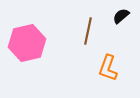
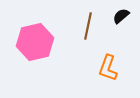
brown line: moved 5 px up
pink hexagon: moved 8 px right, 1 px up
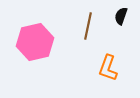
black semicircle: rotated 30 degrees counterclockwise
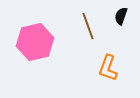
brown line: rotated 32 degrees counterclockwise
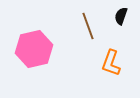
pink hexagon: moved 1 px left, 7 px down
orange L-shape: moved 3 px right, 5 px up
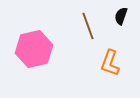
orange L-shape: moved 1 px left
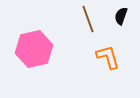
brown line: moved 7 px up
orange L-shape: moved 2 px left, 6 px up; rotated 144 degrees clockwise
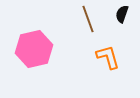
black semicircle: moved 1 px right, 2 px up
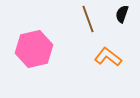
orange L-shape: rotated 36 degrees counterclockwise
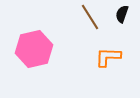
brown line: moved 2 px right, 2 px up; rotated 12 degrees counterclockwise
orange L-shape: rotated 36 degrees counterclockwise
